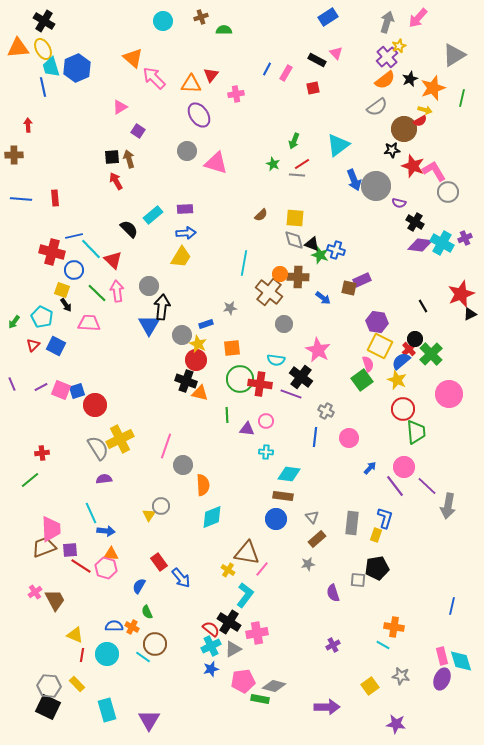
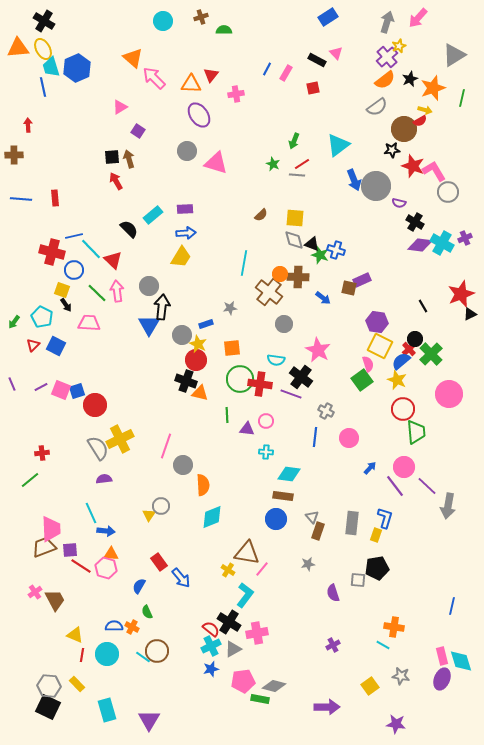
brown rectangle at (317, 539): moved 1 px right, 8 px up; rotated 30 degrees counterclockwise
brown circle at (155, 644): moved 2 px right, 7 px down
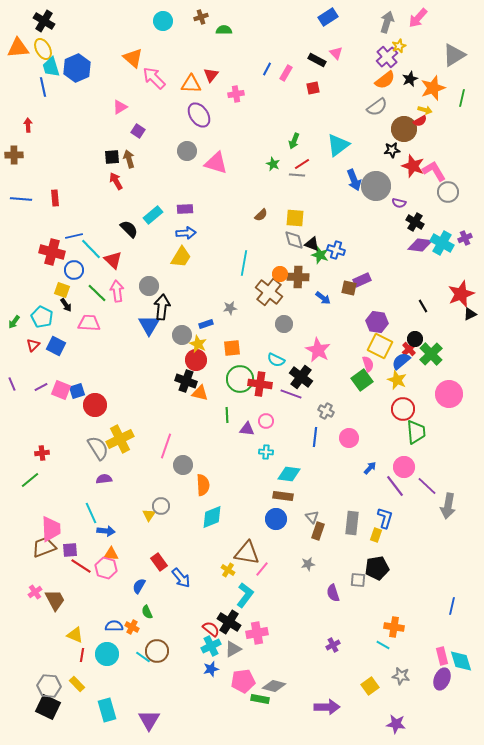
cyan semicircle at (276, 360): rotated 18 degrees clockwise
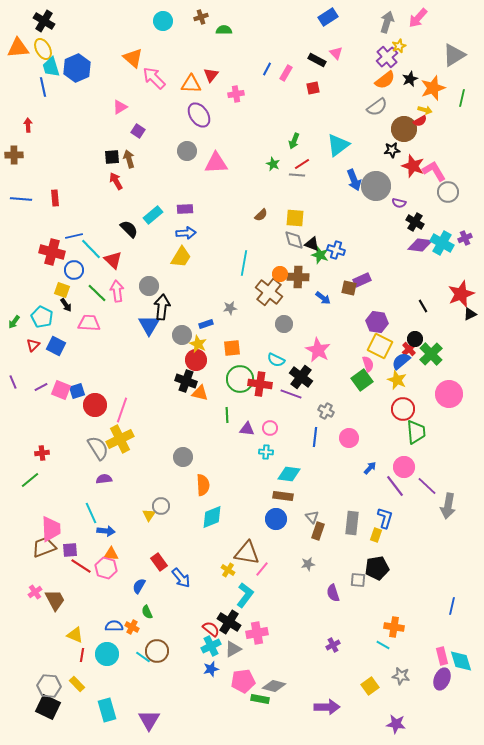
pink triangle at (216, 163): rotated 20 degrees counterclockwise
purple line at (12, 384): moved 1 px right, 2 px up
pink circle at (266, 421): moved 4 px right, 7 px down
pink line at (166, 446): moved 44 px left, 36 px up
gray circle at (183, 465): moved 8 px up
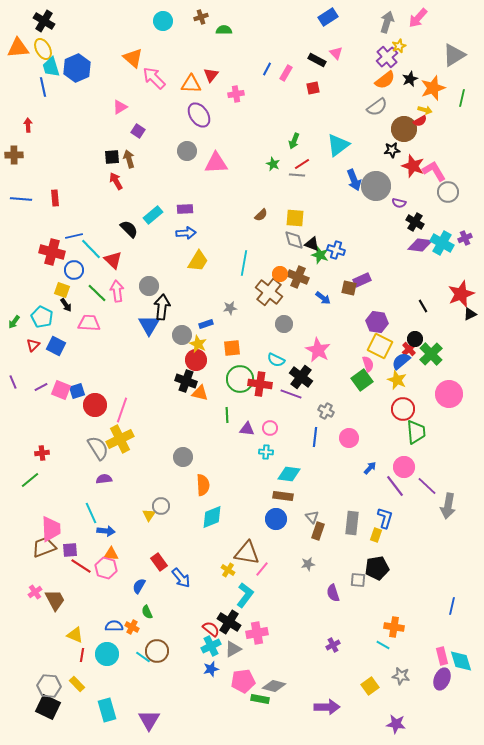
yellow trapezoid at (181, 257): moved 17 px right, 4 px down
brown cross at (298, 277): rotated 20 degrees clockwise
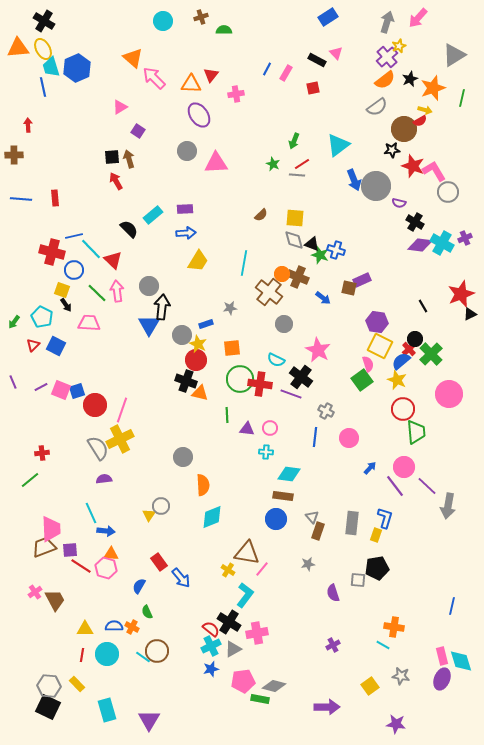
orange circle at (280, 274): moved 2 px right
yellow triangle at (75, 635): moved 10 px right, 6 px up; rotated 24 degrees counterclockwise
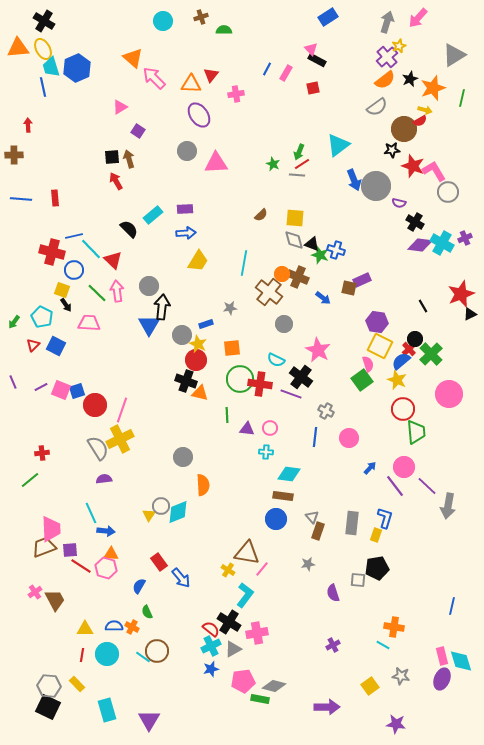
pink triangle at (336, 53): moved 25 px left, 4 px up
green arrow at (294, 141): moved 5 px right, 11 px down
cyan diamond at (212, 517): moved 34 px left, 5 px up
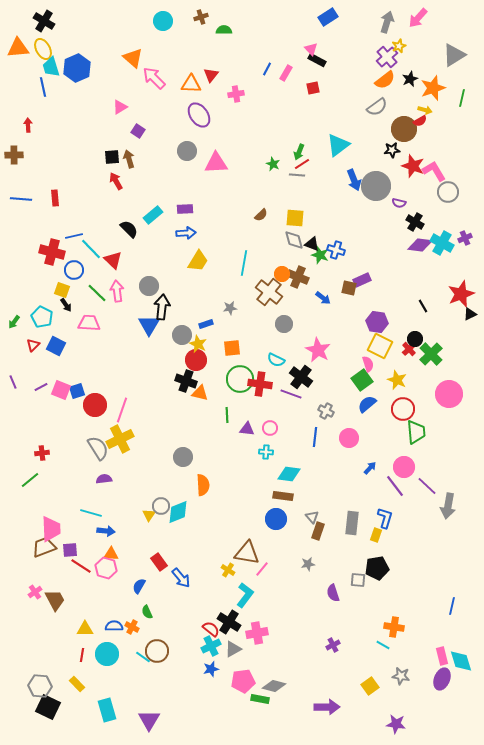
blue semicircle at (401, 361): moved 34 px left, 43 px down
cyan line at (91, 513): rotated 50 degrees counterclockwise
gray hexagon at (49, 686): moved 9 px left
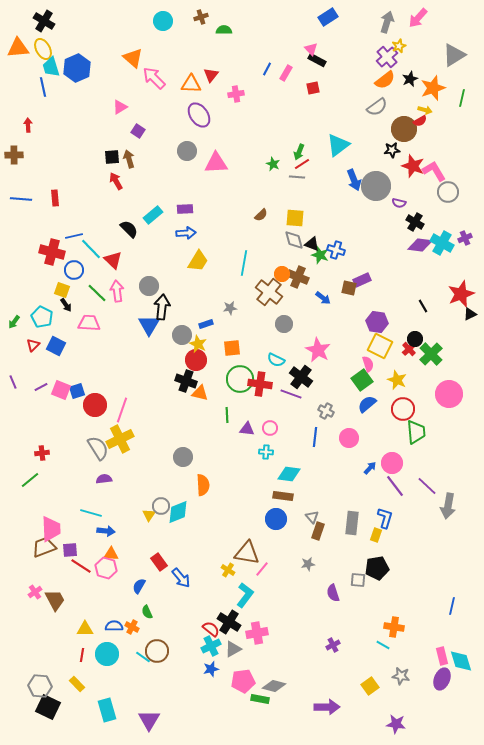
gray line at (297, 175): moved 2 px down
pink circle at (404, 467): moved 12 px left, 4 px up
